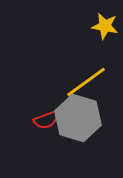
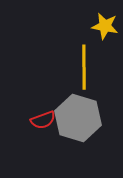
yellow line: moved 2 px left, 15 px up; rotated 54 degrees counterclockwise
red semicircle: moved 3 px left
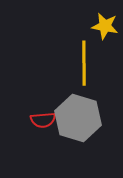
yellow line: moved 4 px up
red semicircle: rotated 15 degrees clockwise
